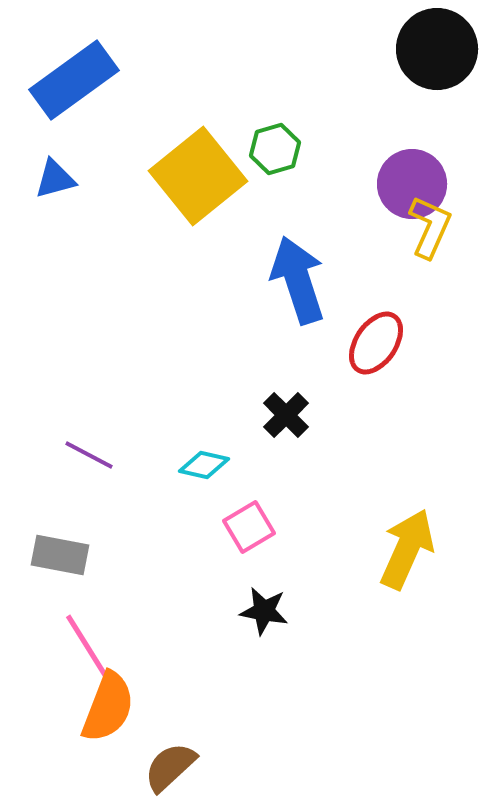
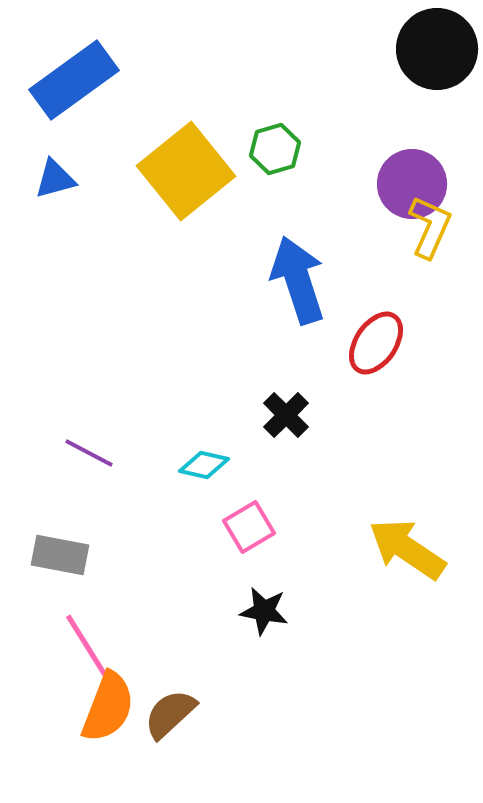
yellow square: moved 12 px left, 5 px up
purple line: moved 2 px up
yellow arrow: rotated 80 degrees counterclockwise
brown semicircle: moved 53 px up
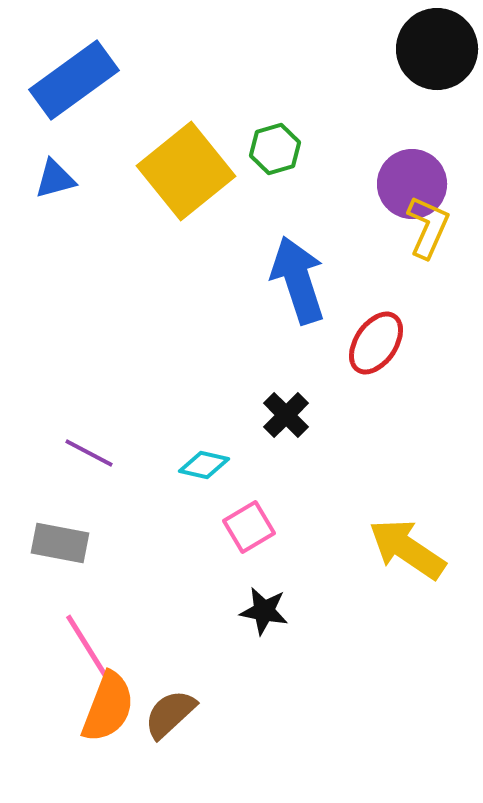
yellow L-shape: moved 2 px left
gray rectangle: moved 12 px up
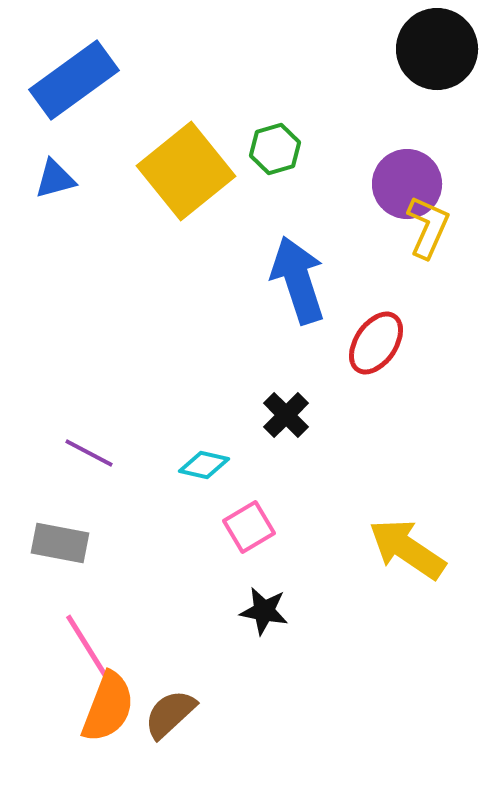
purple circle: moved 5 px left
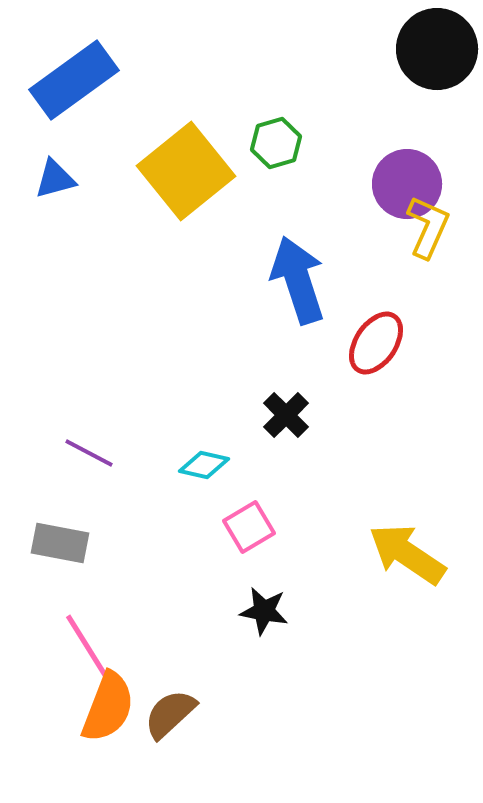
green hexagon: moved 1 px right, 6 px up
yellow arrow: moved 5 px down
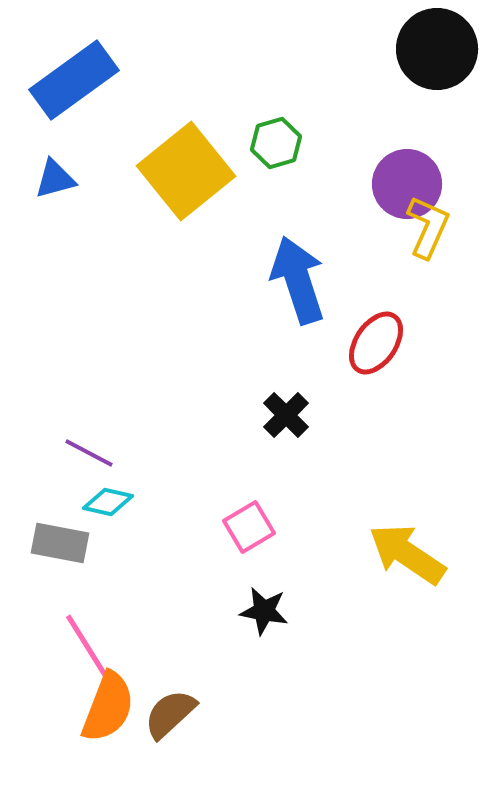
cyan diamond: moved 96 px left, 37 px down
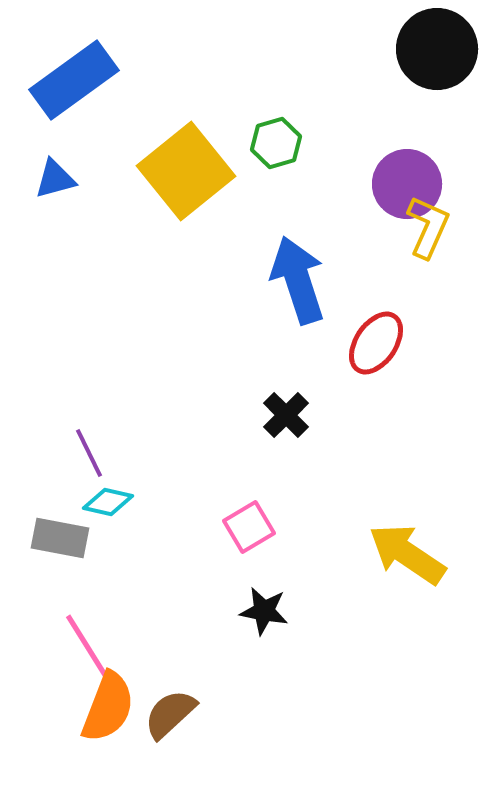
purple line: rotated 36 degrees clockwise
gray rectangle: moved 5 px up
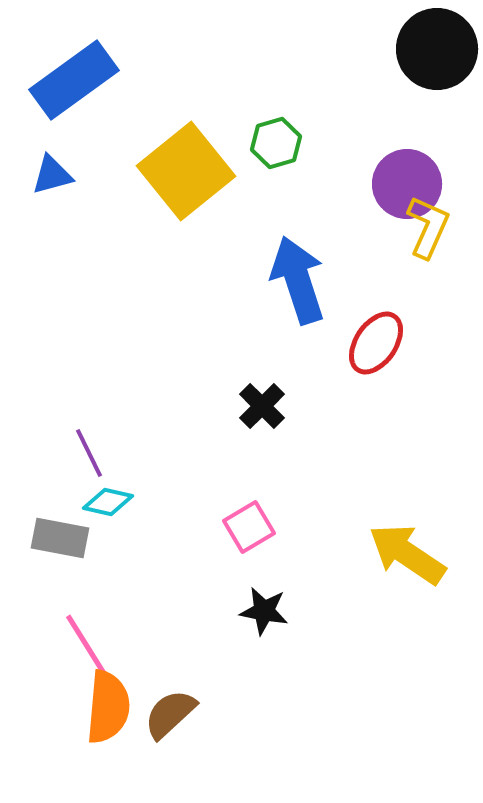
blue triangle: moved 3 px left, 4 px up
black cross: moved 24 px left, 9 px up
orange semicircle: rotated 16 degrees counterclockwise
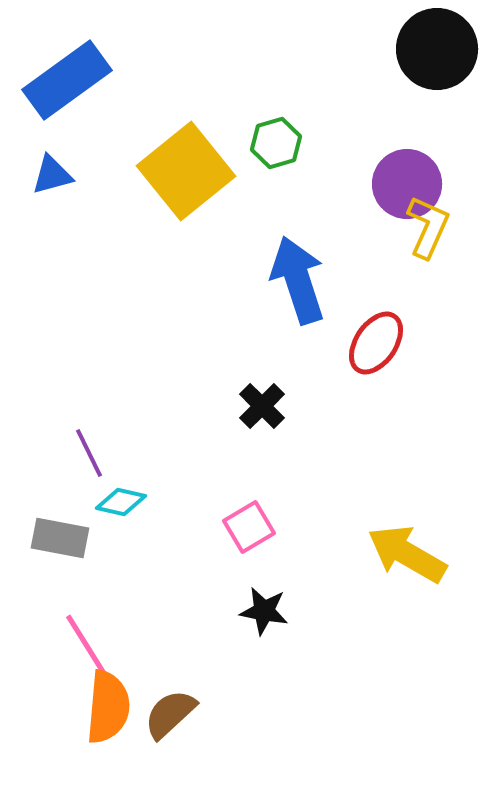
blue rectangle: moved 7 px left
cyan diamond: moved 13 px right
yellow arrow: rotated 4 degrees counterclockwise
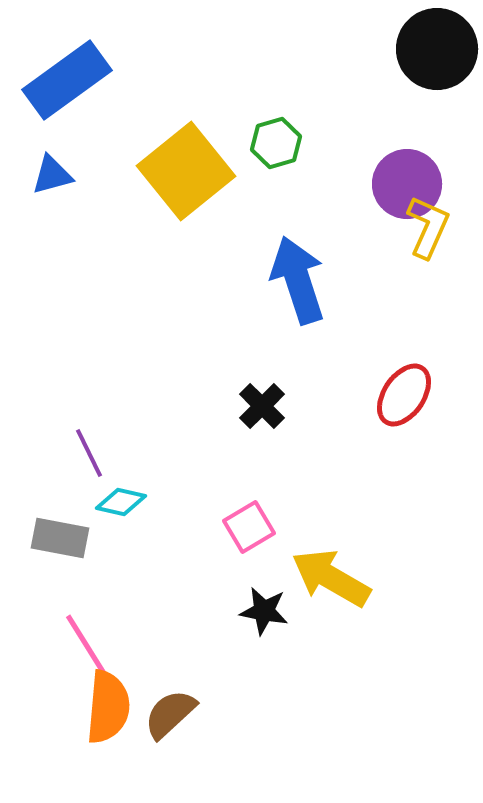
red ellipse: moved 28 px right, 52 px down
yellow arrow: moved 76 px left, 24 px down
